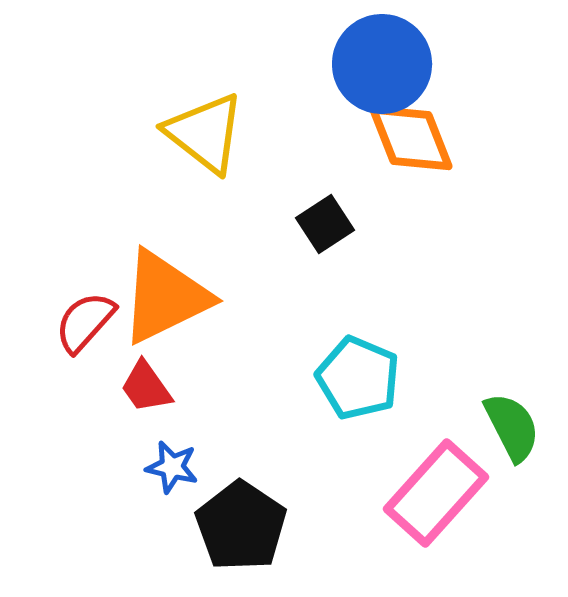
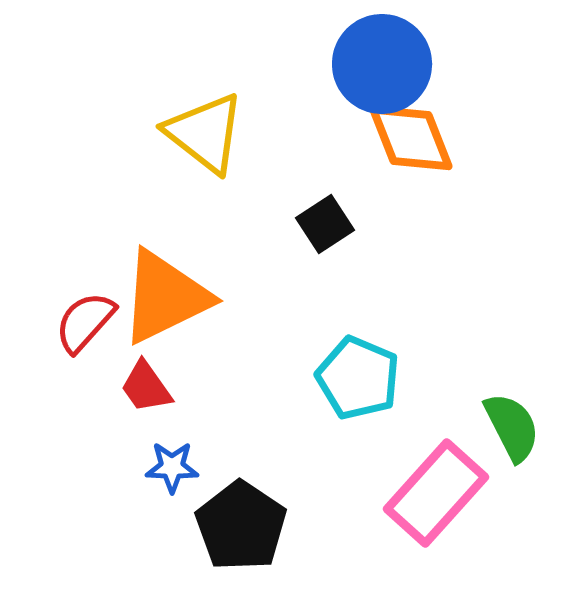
blue star: rotated 12 degrees counterclockwise
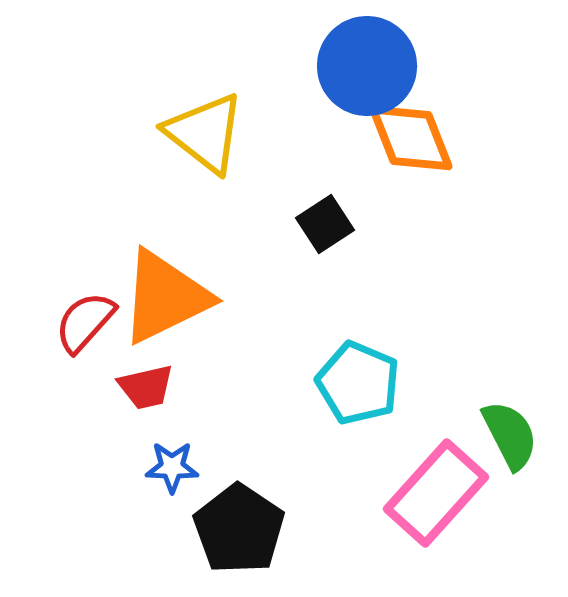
blue circle: moved 15 px left, 2 px down
cyan pentagon: moved 5 px down
red trapezoid: rotated 68 degrees counterclockwise
green semicircle: moved 2 px left, 8 px down
black pentagon: moved 2 px left, 3 px down
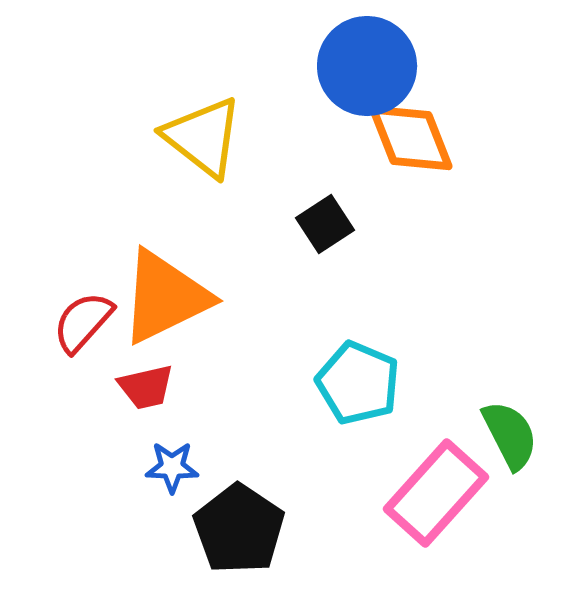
yellow triangle: moved 2 px left, 4 px down
red semicircle: moved 2 px left
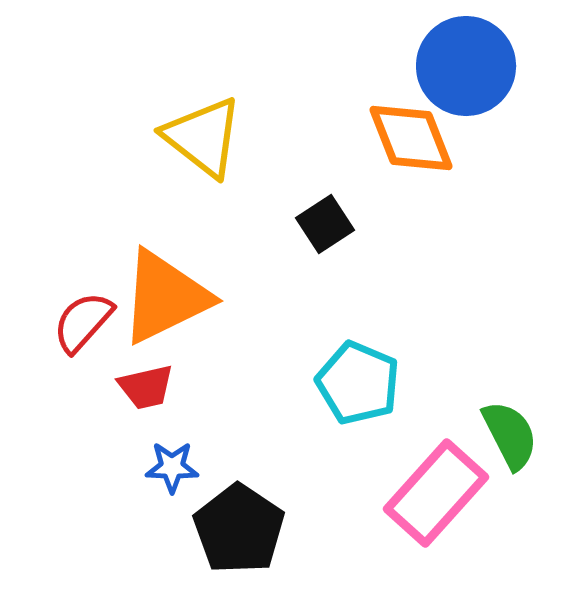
blue circle: moved 99 px right
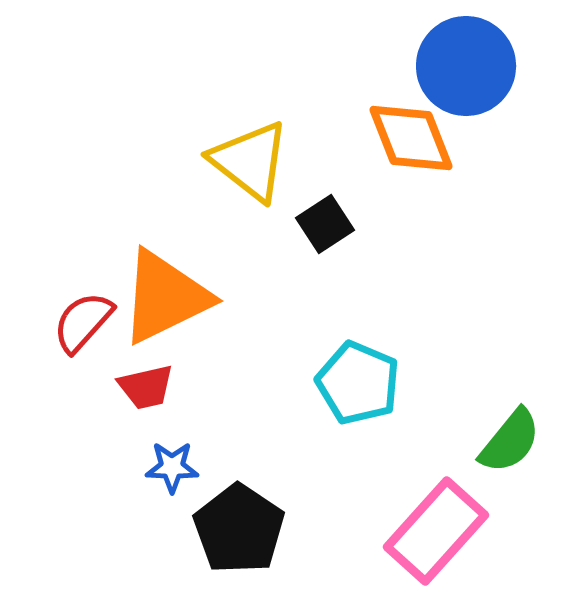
yellow triangle: moved 47 px right, 24 px down
green semicircle: moved 6 px down; rotated 66 degrees clockwise
pink rectangle: moved 38 px down
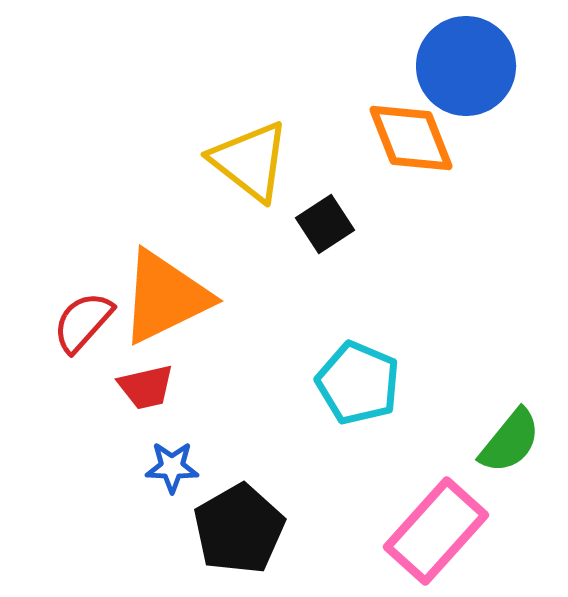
black pentagon: rotated 8 degrees clockwise
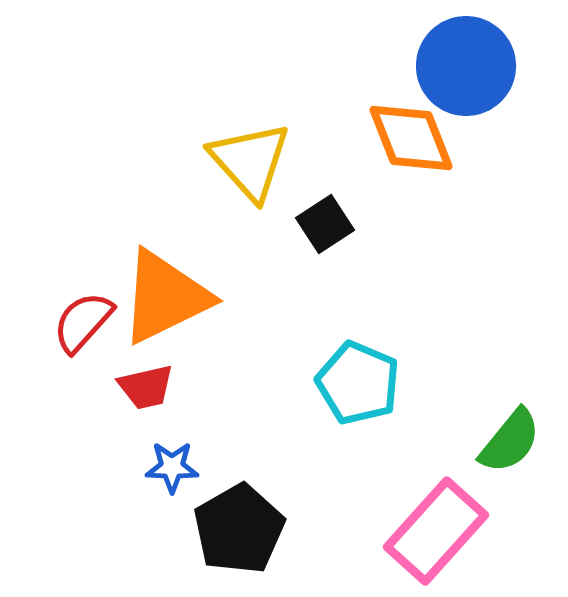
yellow triangle: rotated 10 degrees clockwise
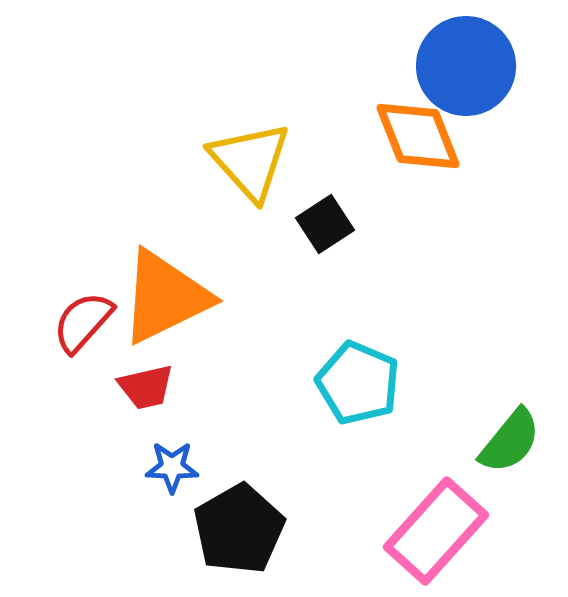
orange diamond: moved 7 px right, 2 px up
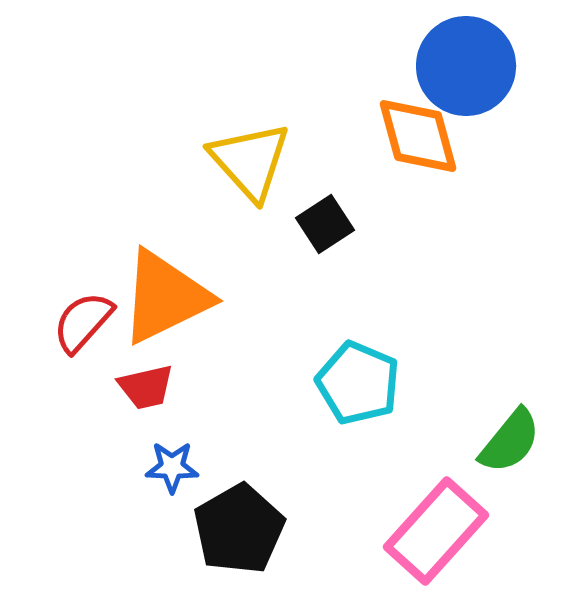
orange diamond: rotated 6 degrees clockwise
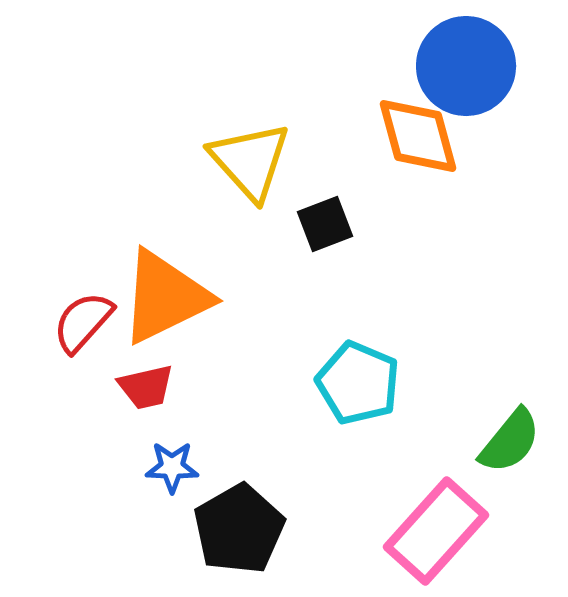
black square: rotated 12 degrees clockwise
